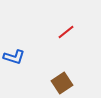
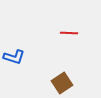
red line: moved 3 px right, 1 px down; rotated 42 degrees clockwise
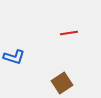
red line: rotated 12 degrees counterclockwise
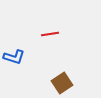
red line: moved 19 px left, 1 px down
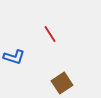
red line: rotated 66 degrees clockwise
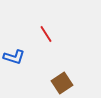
red line: moved 4 px left
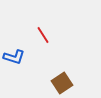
red line: moved 3 px left, 1 px down
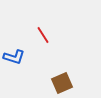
brown square: rotated 10 degrees clockwise
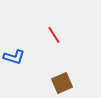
red line: moved 11 px right
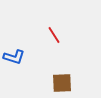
brown square: rotated 20 degrees clockwise
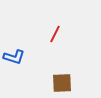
red line: moved 1 px right, 1 px up; rotated 60 degrees clockwise
